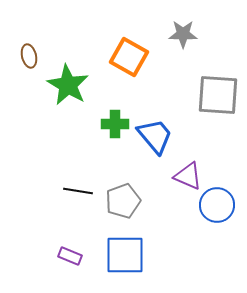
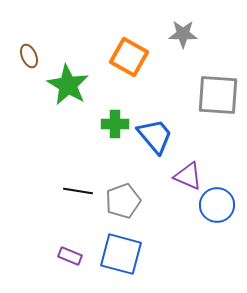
brown ellipse: rotated 10 degrees counterclockwise
blue square: moved 4 px left, 1 px up; rotated 15 degrees clockwise
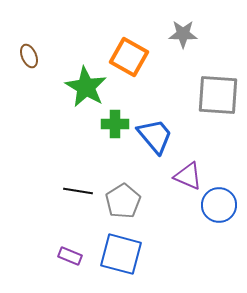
green star: moved 18 px right, 2 px down
gray pentagon: rotated 12 degrees counterclockwise
blue circle: moved 2 px right
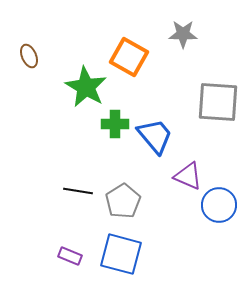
gray square: moved 7 px down
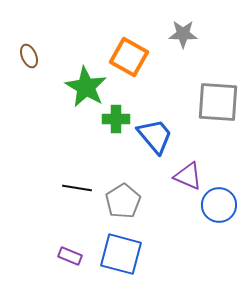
green cross: moved 1 px right, 5 px up
black line: moved 1 px left, 3 px up
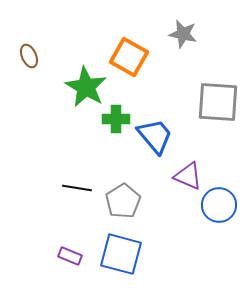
gray star: rotated 12 degrees clockwise
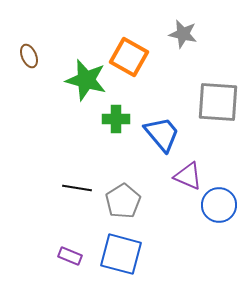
green star: moved 7 px up; rotated 15 degrees counterclockwise
blue trapezoid: moved 7 px right, 2 px up
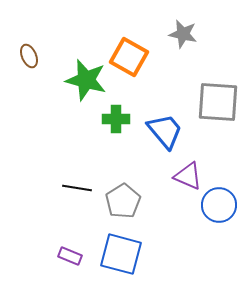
blue trapezoid: moved 3 px right, 3 px up
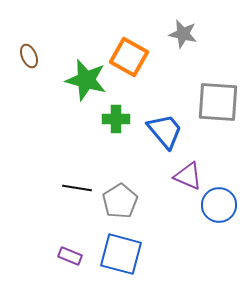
gray pentagon: moved 3 px left
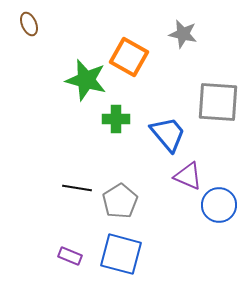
brown ellipse: moved 32 px up
blue trapezoid: moved 3 px right, 3 px down
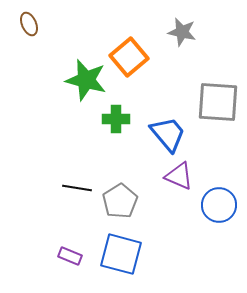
gray star: moved 1 px left, 2 px up
orange square: rotated 21 degrees clockwise
purple triangle: moved 9 px left
